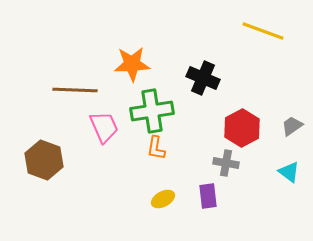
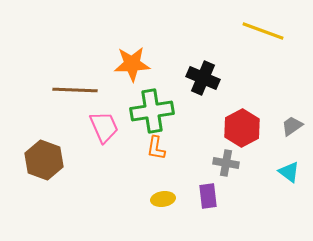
yellow ellipse: rotated 20 degrees clockwise
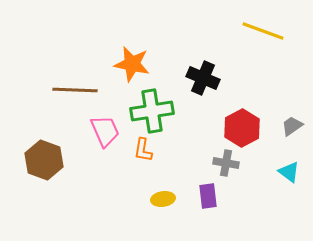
orange star: rotated 15 degrees clockwise
pink trapezoid: moved 1 px right, 4 px down
orange L-shape: moved 13 px left, 2 px down
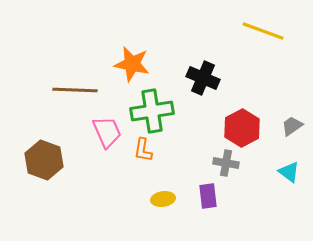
pink trapezoid: moved 2 px right, 1 px down
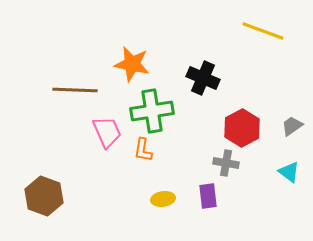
brown hexagon: moved 36 px down
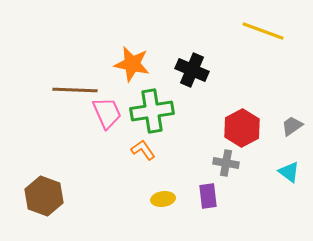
black cross: moved 11 px left, 8 px up
pink trapezoid: moved 19 px up
orange L-shape: rotated 135 degrees clockwise
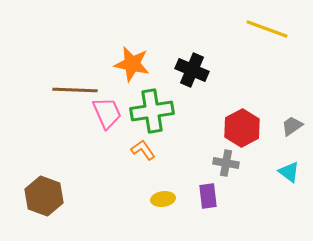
yellow line: moved 4 px right, 2 px up
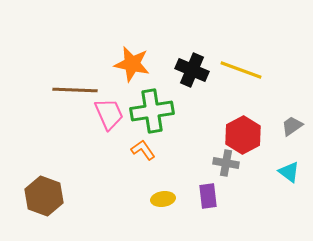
yellow line: moved 26 px left, 41 px down
pink trapezoid: moved 2 px right, 1 px down
red hexagon: moved 1 px right, 7 px down
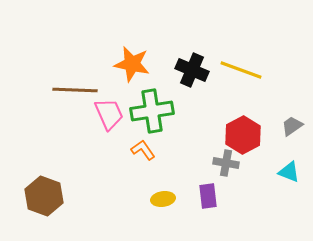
cyan triangle: rotated 15 degrees counterclockwise
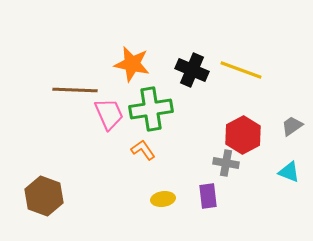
green cross: moved 1 px left, 2 px up
